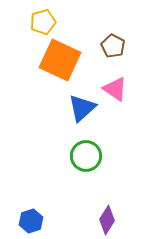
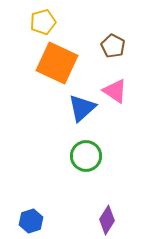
orange square: moved 3 px left, 3 px down
pink triangle: moved 2 px down
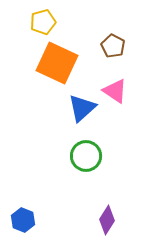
blue hexagon: moved 8 px left, 1 px up; rotated 20 degrees counterclockwise
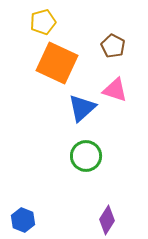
pink triangle: moved 1 px up; rotated 16 degrees counterclockwise
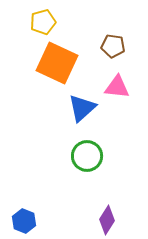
brown pentagon: rotated 20 degrees counterclockwise
pink triangle: moved 2 px right, 3 px up; rotated 12 degrees counterclockwise
green circle: moved 1 px right
blue hexagon: moved 1 px right, 1 px down
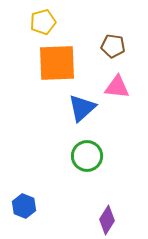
orange square: rotated 27 degrees counterclockwise
blue hexagon: moved 15 px up
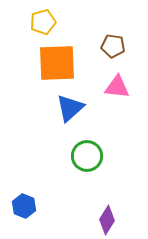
blue triangle: moved 12 px left
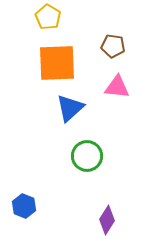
yellow pentagon: moved 5 px right, 5 px up; rotated 25 degrees counterclockwise
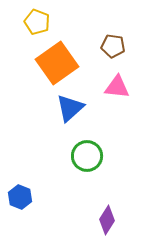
yellow pentagon: moved 11 px left, 5 px down; rotated 10 degrees counterclockwise
orange square: rotated 33 degrees counterclockwise
blue hexagon: moved 4 px left, 9 px up
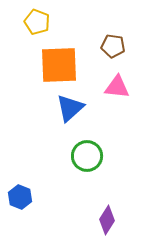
orange square: moved 2 px right, 2 px down; rotated 33 degrees clockwise
